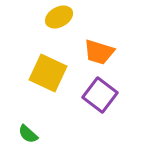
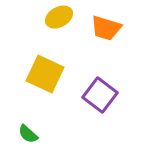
orange trapezoid: moved 7 px right, 24 px up
yellow square: moved 3 px left, 1 px down
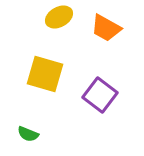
orange trapezoid: rotated 12 degrees clockwise
yellow square: rotated 9 degrees counterclockwise
green semicircle: rotated 20 degrees counterclockwise
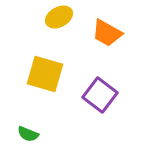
orange trapezoid: moved 1 px right, 5 px down
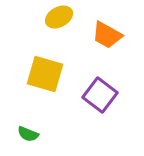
orange trapezoid: moved 2 px down
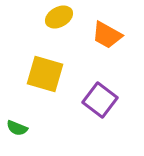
purple square: moved 5 px down
green semicircle: moved 11 px left, 6 px up
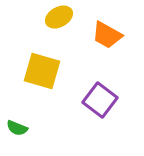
yellow square: moved 3 px left, 3 px up
